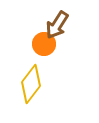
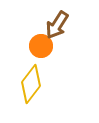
orange circle: moved 3 px left, 2 px down
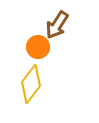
orange circle: moved 3 px left, 1 px down
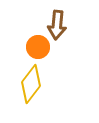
brown arrow: rotated 28 degrees counterclockwise
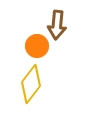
orange circle: moved 1 px left, 1 px up
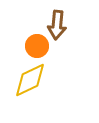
yellow diamond: moved 1 px left, 4 px up; rotated 27 degrees clockwise
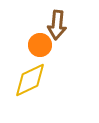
orange circle: moved 3 px right, 1 px up
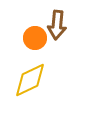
orange circle: moved 5 px left, 7 px up
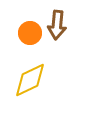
orange circle: moved 5 px left, 5 px up
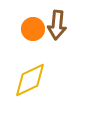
orange circle: moved 3 px right, 4 px up
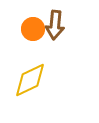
brown arrow: moved 2 px left
